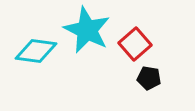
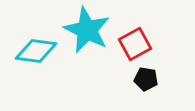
red square: rotated 12 degrees clockwise
black pentagon: moved 3 px left, 1 px down
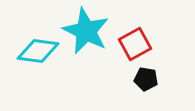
cyan star: moved 1 px left, 1 px down
cyan diamond: moved 2 px right
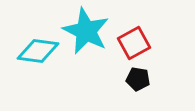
red square: moved 1 px left, 1 px up
black pentagon: moved 8 px left
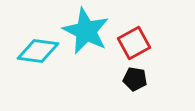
black pentagon: moved 3 px left
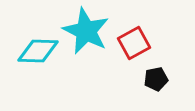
cyan diamond: rotated 6 degrees counterclockwise
black pentagon: moved 21 px right; rotated 20 degrees counterclockwise
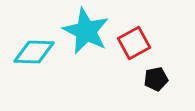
cyan diamond: moved 4 px left, 1 px down
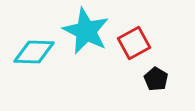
black pentagon: rotated 30 degrees counterclockwise
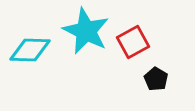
red square: moved 1 px left, 1 px up
cyan diamond: moved 4 px left, 2 px up
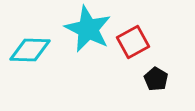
cyan star: moved 2 px right, 2 px up
